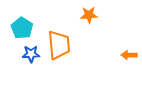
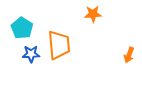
orange star: moved 4 px right, 1 px up
orange arrow: rotated 70 degrees counterclockwise
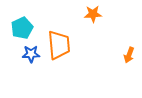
cyan pentagon: rotated 15 degrees clockwise
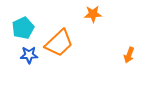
cyan pentagon: moved 1 px right
orange trapezoid: moved 2 px up; rotated 52 degrees clockwise
blue star: moved 2 px left, 1 px down
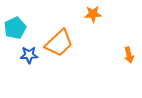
cyan pentagon: moved 8 px left
orange arrow: rotated 35 degrees counterclockwise
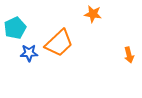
orange star: rotated 12 degrees clockwise
blue star: moved 2 px up
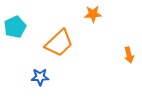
orange star: rotated 12 degrees counterclockwise
cyan pentagon: moved 1 px up
blue star: moved 11 px right, 24 px down
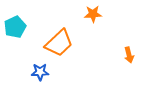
blue star: moved 5 px up
